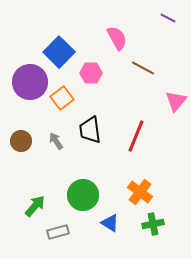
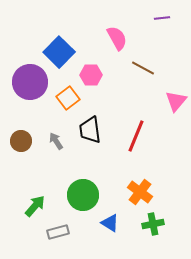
purple line: moved 6 px left; rotated 35 degrees counterclockwise
pink hexagon: moved 2 px down
orange square: moved 6 px right
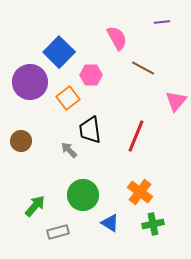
purple line: moved 4 px down
gray arrow: moved 13 px right, 9 px down; rotated 12 degrees counterclockwise
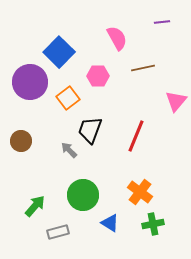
brown line: rotated 40 degrees counterclockwise
pink hexagon: moved 7 px right, 1 px down
black trapezoid: rotated 28 degrees clockwise
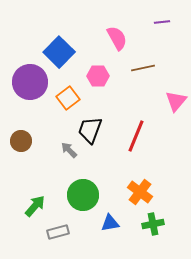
blue triangle: rotated 42 degrees counterclockwise
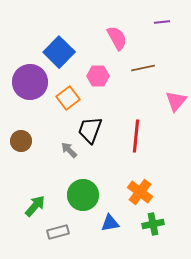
red line: rotated 16 degrees counterclockwise
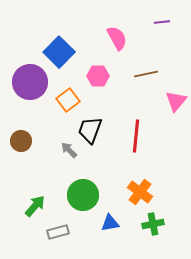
brown line: moved 3 px right, 6 px down
orange square: moved 2 px down
